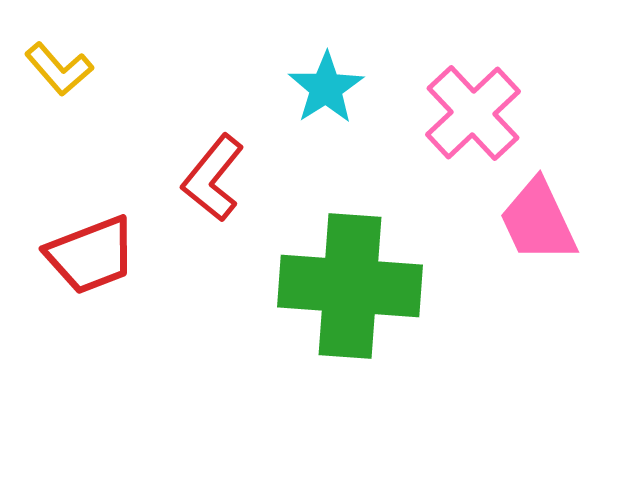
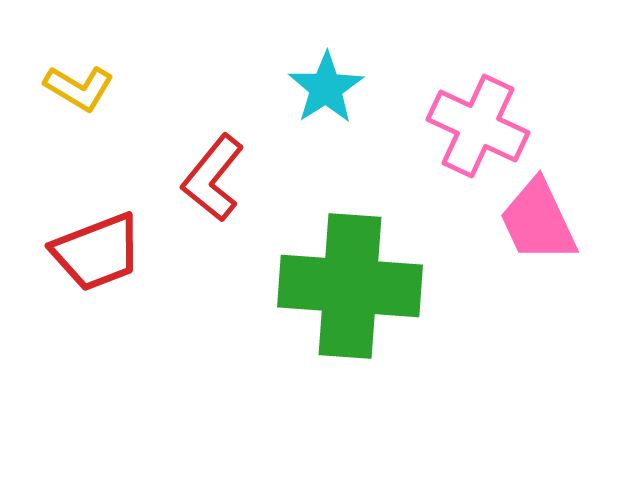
yellow L-shape: moved 20 px right, 19 px down; rotated 18 degrees counterclockwise
pink cross: moved 5 px right, 13 px down; rotated 22 degrees counterclockwise
red trapezoid: moved 6 px right, 3 px up
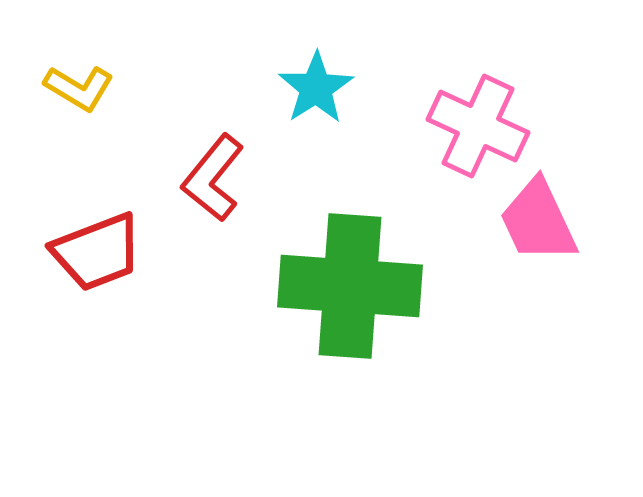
cyan star: moved 10 px left
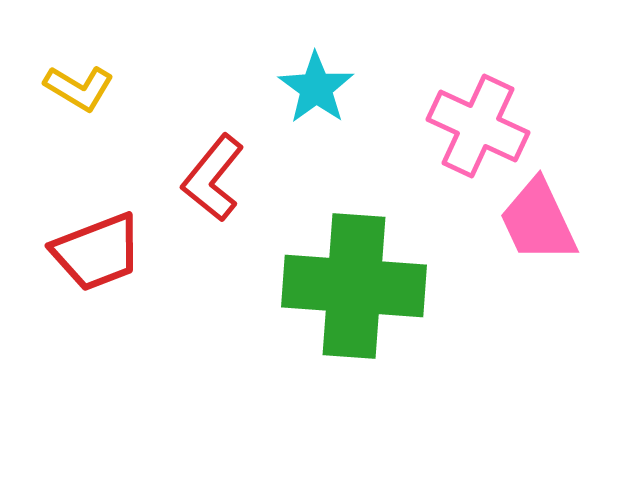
cyan star: rotated 4 degrees counterclockwise
green cross: moved 4 px right
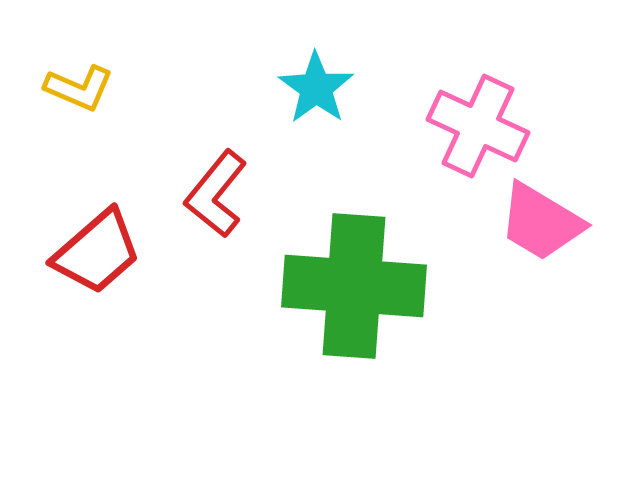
yellow L-shape: rotated 8 degrees counterclockwise
red L-shape: moved 3 px right, 16 px down
pink trapezoid: moved 3 px right, 1 px down; rotated 34 degrees counterclockwise
red trapezoid: rotated 20 degrees counterclockwise
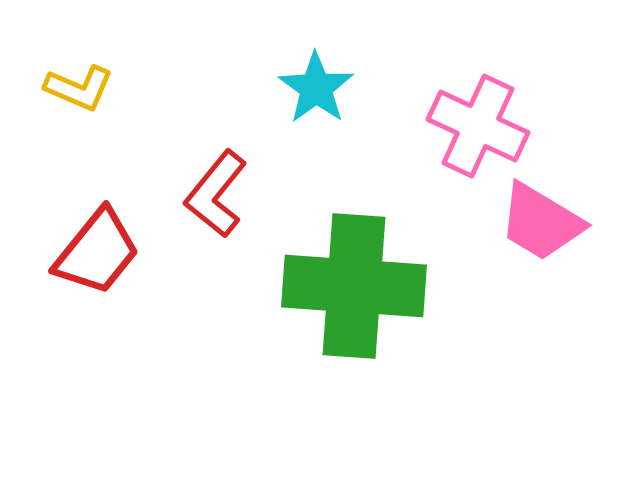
red trapezoid: rotated 10 degrees counterclockwise
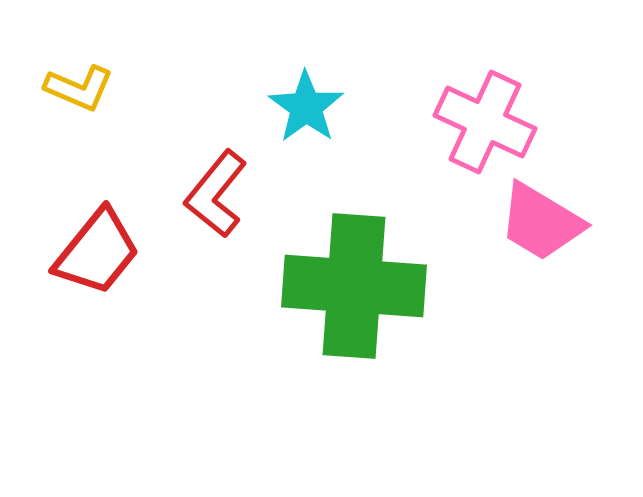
cyan star: moved 10 px left, 19 px down
pink cross: moved 7 px right, 4 px up
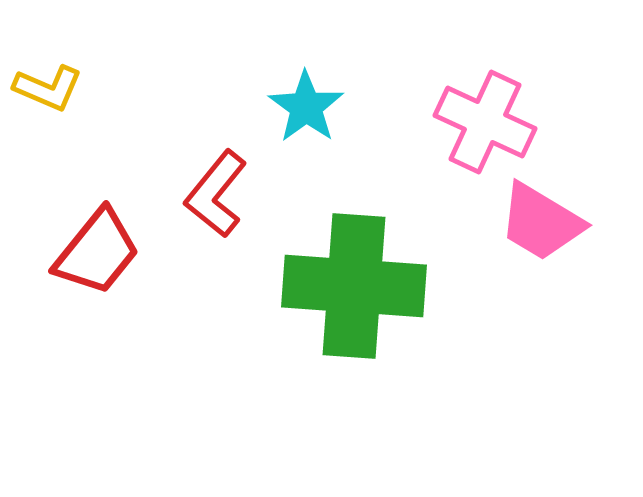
yellow L-shape: moved 31 px left
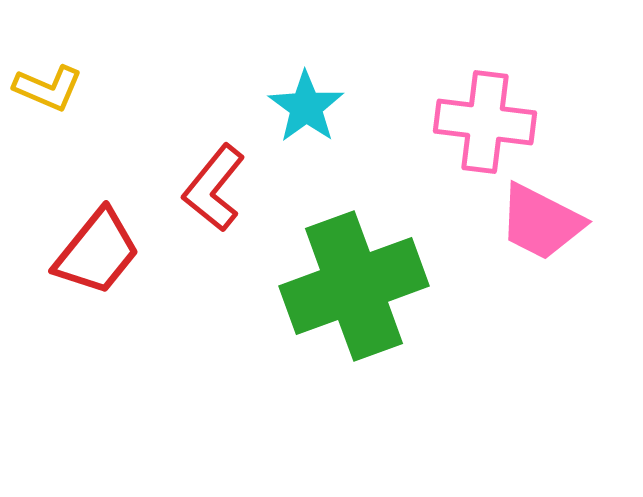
pink cross: rotated 18 degrees counterclockwise
red L-shape: moved 2 px left, 6 px up
pink trapezoid: rotated 4 degrees counterclockwise
green cross: rotated 24 degrees counterclockwise
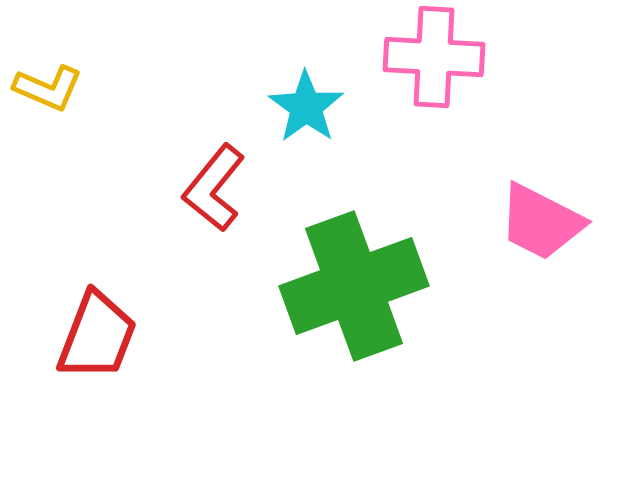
pink cross: moved 51 px left, 65 px up; rotated 4 degrees counterclockwise
red trapezoid: moved 84 px down; rotated 18 degrees counterclockwise
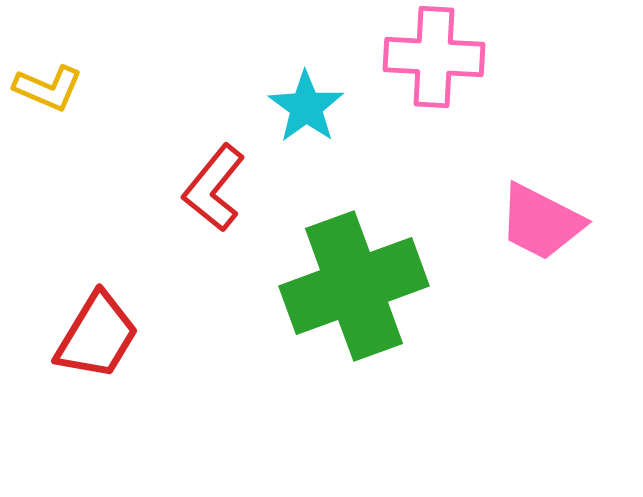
red trapezoid: rotated 10 degrees clockwise
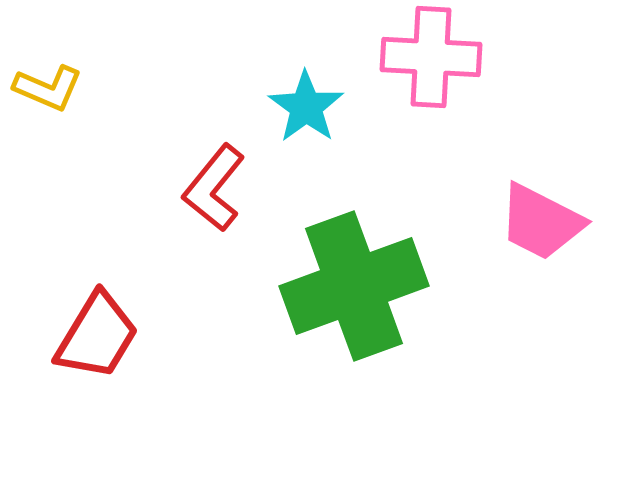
pink cross: moved 3 px left
